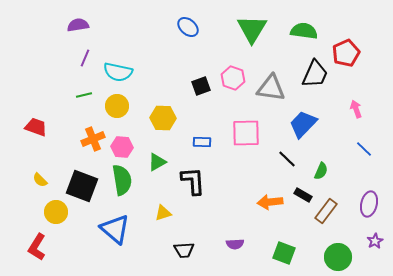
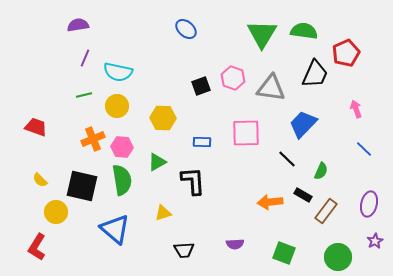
blue ellipse at (188, 27): moved 2 px left, 2 px down
green triangle at (252, 29): moved 10 px right, 5 px down
black square at (82, 186): rotated 8 degrees counterclockwise
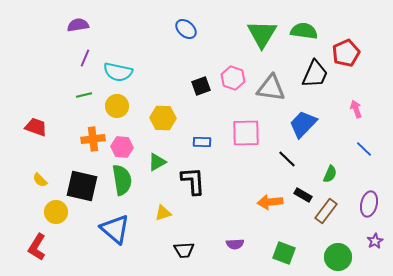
orange cross at (93, 139): rotated 15 degrees clockwise
green semicircle at (321, 171): moved 9 px right, 3 px down
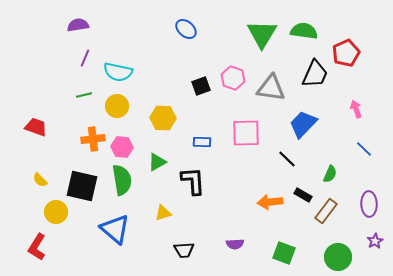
purple ellipse at (369, 204): rotated 15 degrees counterclockwise
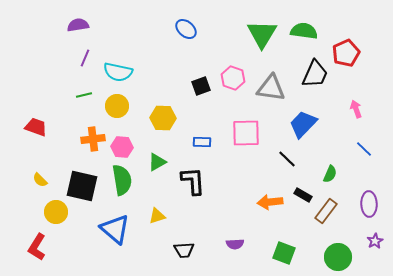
yellow triangle at (163, 213): moved 6 px left, 3 px down
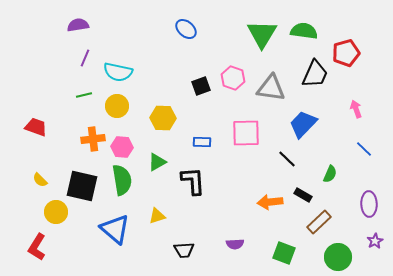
red pentagon at (346, 53): rotated 8 degrees clockwise
brown rectangle at (326, 211): moved 7 px left, 11 px down; rotated 10 degrees clockwise
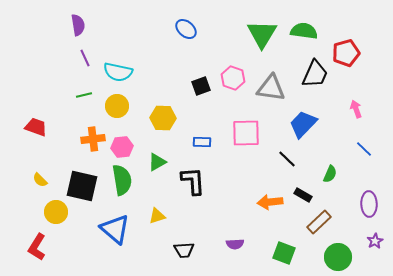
purple semicircle at (78, 25): rotated 90 degrees clockwise
purple line at (85, 58): rotated 48 degrees counterclockwise
pink hexagon at (122, 147): rotated 10 degrees counterclockwise
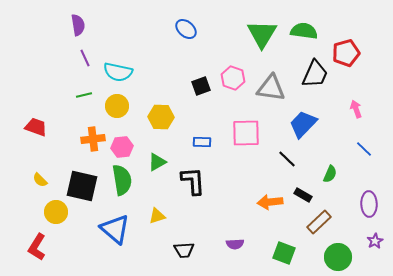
yellow hexagon at (163, 118): moved 2 px left, 1 px up
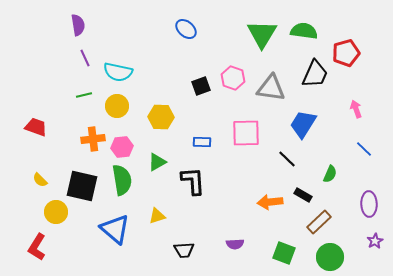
blue trapezoid at (303, 124): rotated 12 degrees counterclockwise
green circle at (338, 257): moved 8 px left
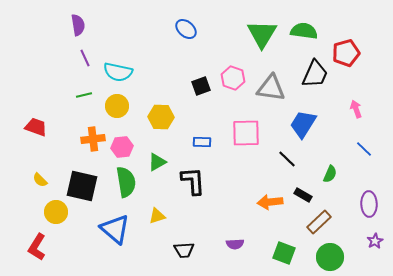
green semicircle at (122, 180): moved 4 px right, 2 px down
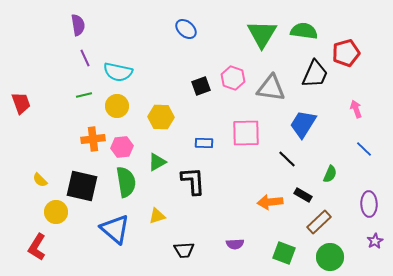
red trapezoid at (36, 127): moved 15 px left, 24 px up; rotated 50 degrees clockwise
blue rectangle at (202, 142): moved 2 px right, 1 px down
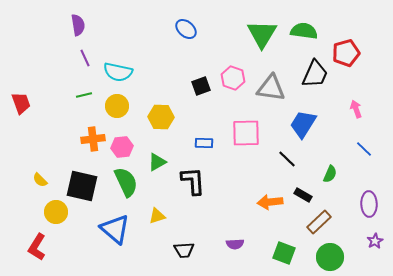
green semicircle at (126, 182): rotated 16 degrees counterclockwise
